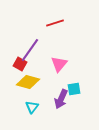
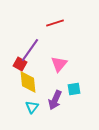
yellow diamond: rotated 70 degrees clockwise
purple arrow: moved 6 px left, 1 px down
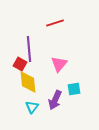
purple line: moved 1 px left, 1 px up; rotated 40 degrees counterclockwise
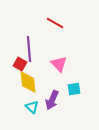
red line: rotated 48 degrees clockwise
pink triangle: rotated 24 degrees counterclockwise
purple arrow: moved 3 px left
cyan triangle: rotated 24 degrees counterclockwise
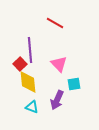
purple line: moved 1 px right, 1 px down
red square: rotated 16 degrees clockwise
cyan square: moved 5 px up
purple arrow: moved 5 px right
cyan triangle: rotated 24 degrees counterclockwise
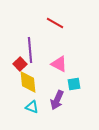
pink triangle: rotated 18 degrees counterclockwise
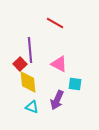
cyan square: moved 1 px right; rotated 16 degrees clockwise
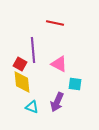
red line: rotated 18 degrees counterclockwise
purple line: moved 3 px right
red square: rotated 16 degrees counterclockwise
yellow diamond: moved 6 px left
purple arrow: moved 2 px down
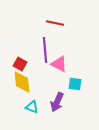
purple line: moved 12 px right
